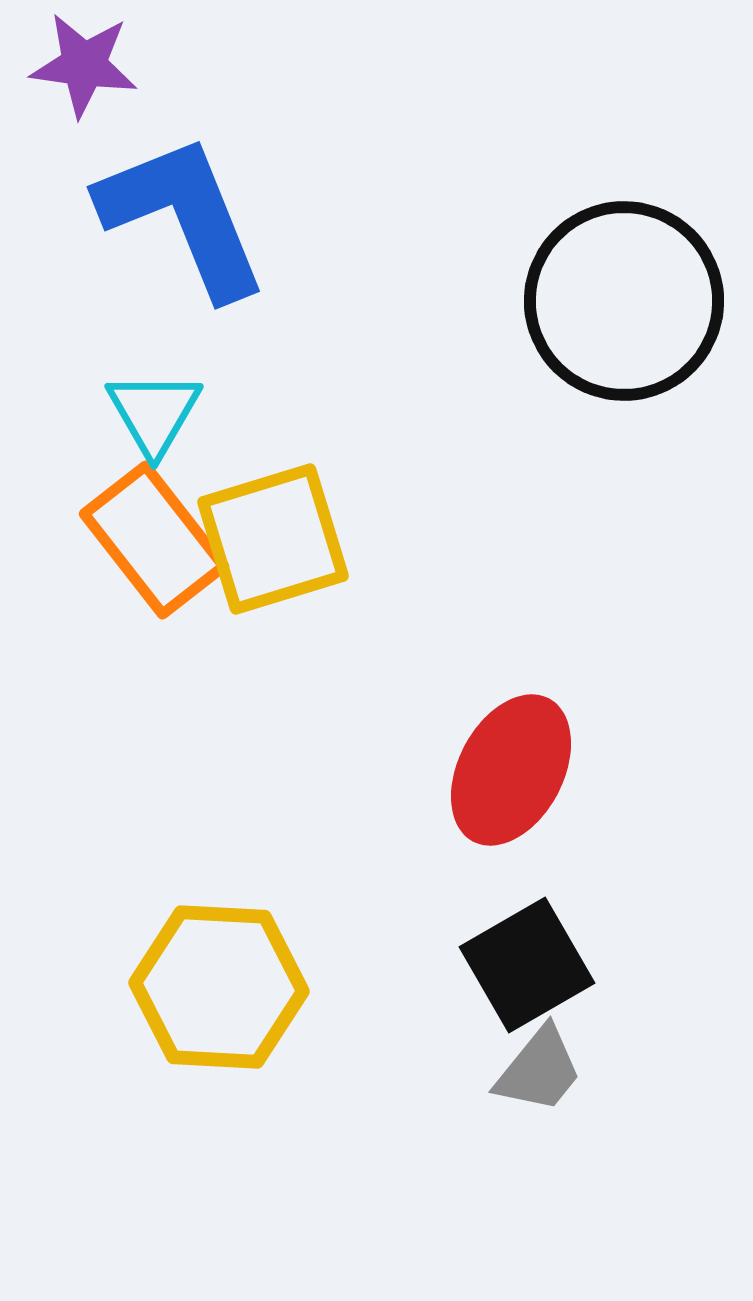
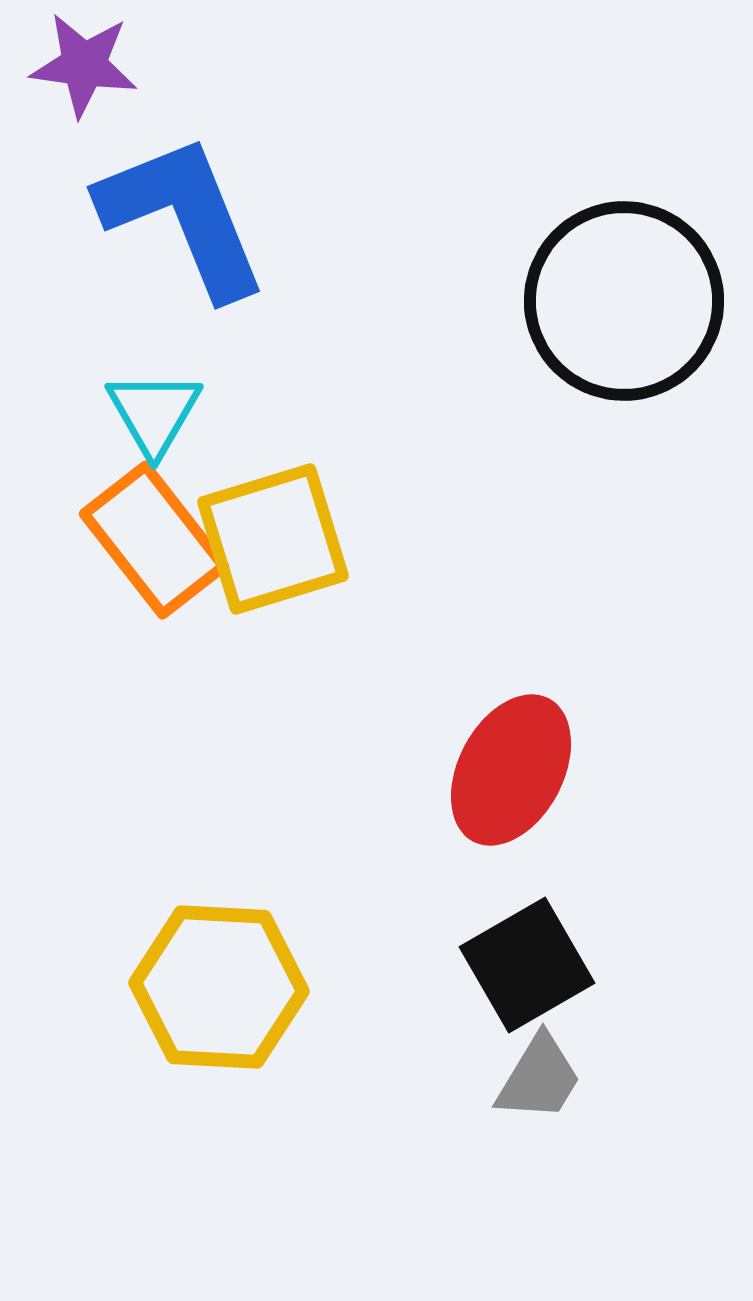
gray trapezoid: moved 8 px down; rotated 8 degrees counterclockwise
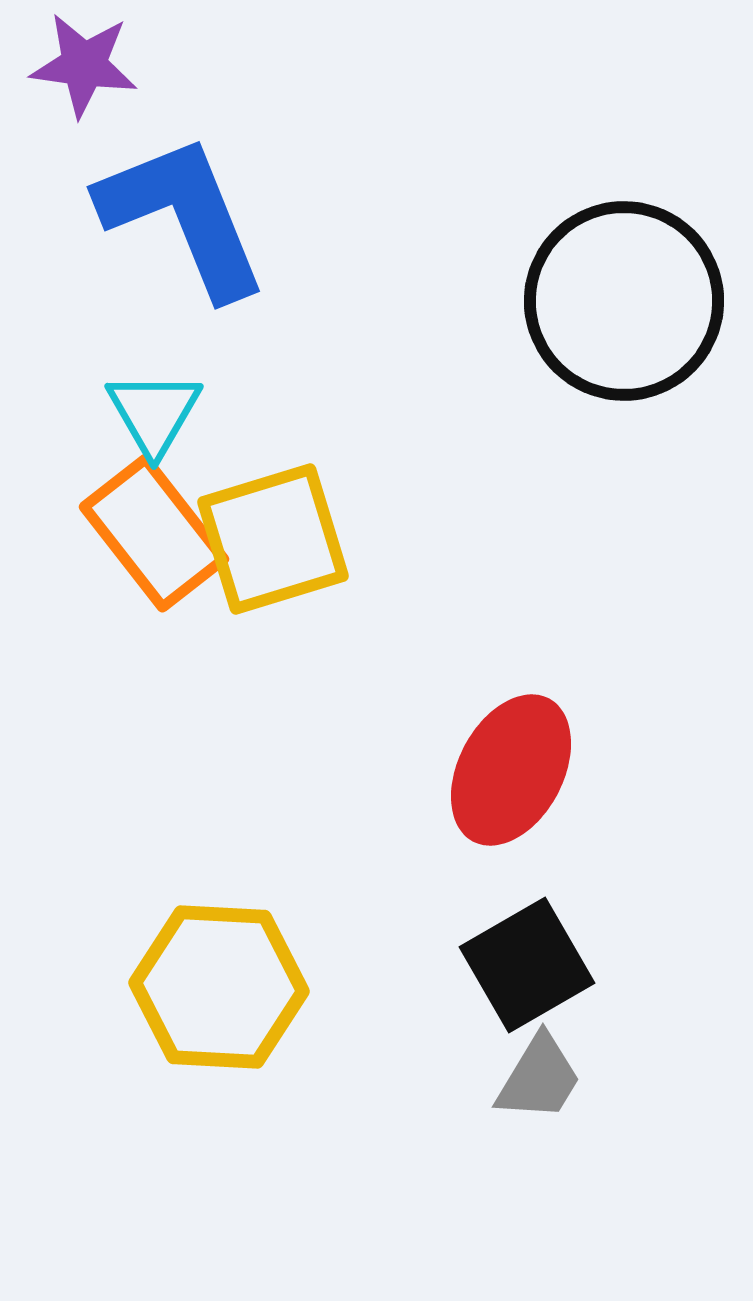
orange rectangle: moved 7 px up
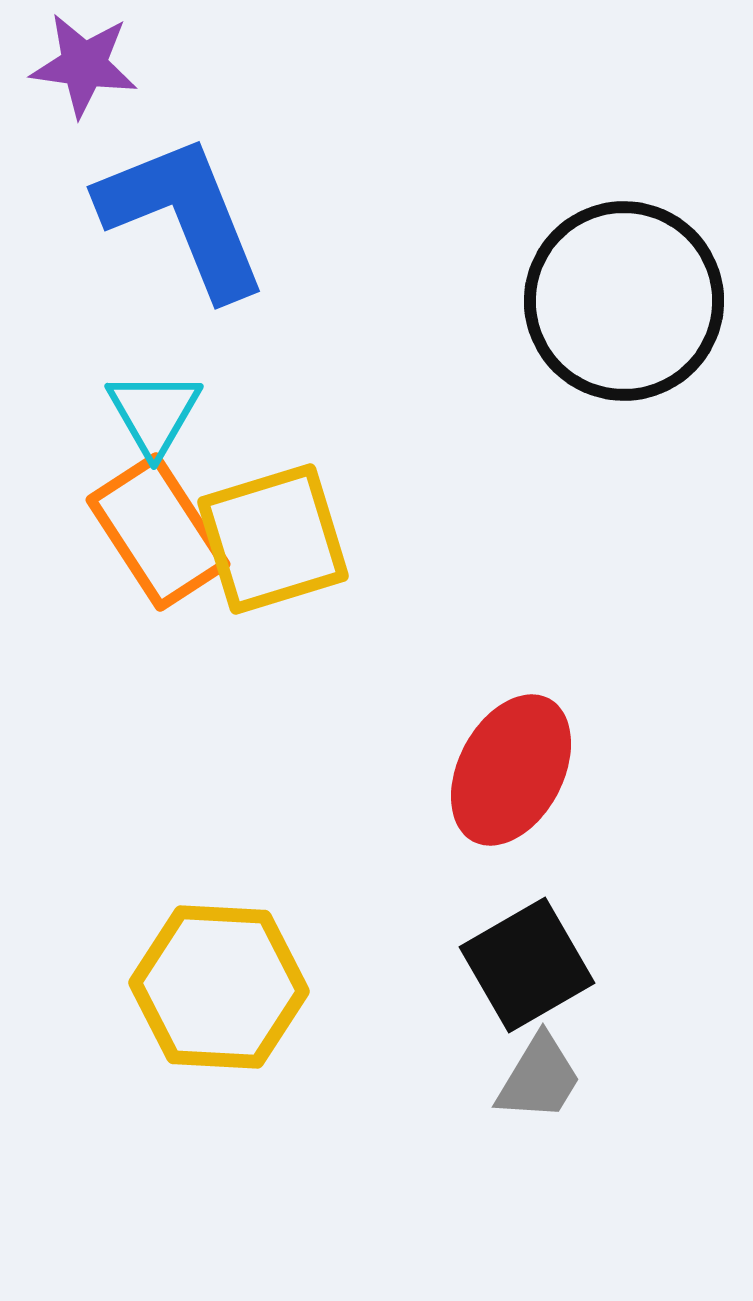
orange rectangle: moved 4 px right, 1 px up; rotated 5 degrees clockwise
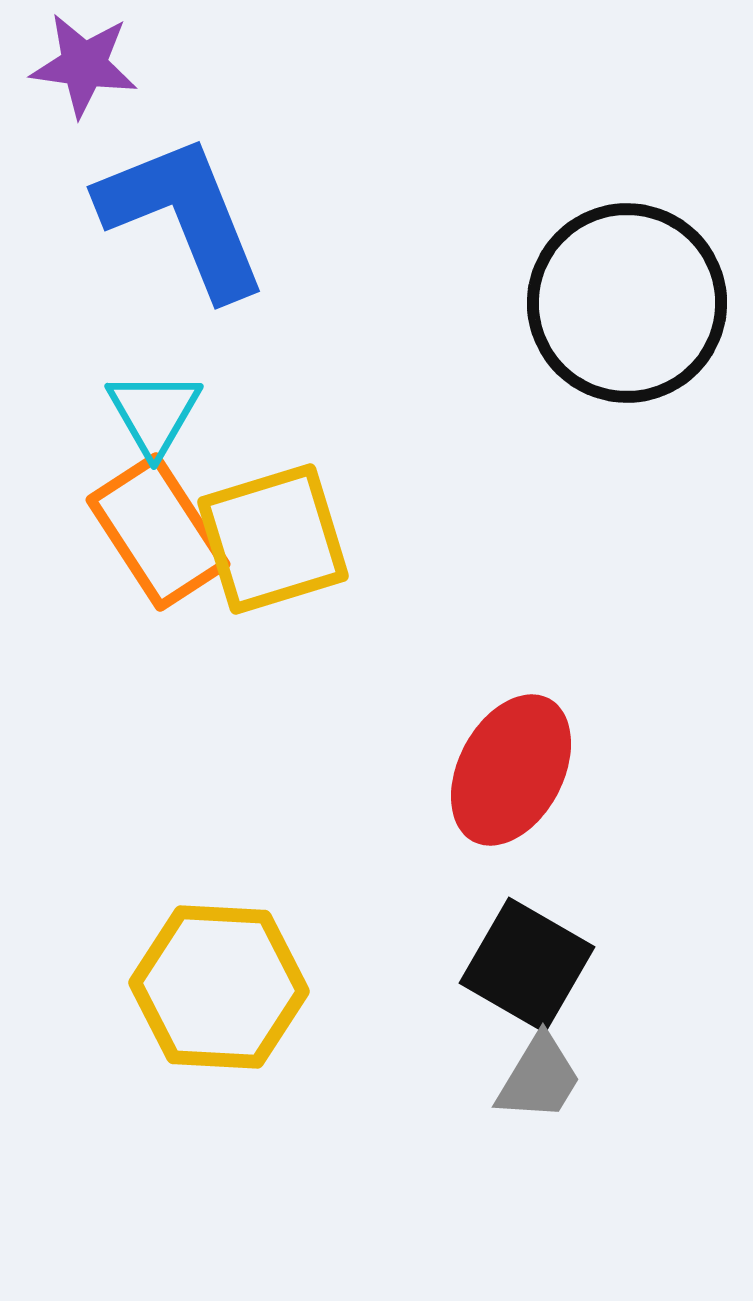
black circle: moved 3 px right, 2 px down
black square: rotated 30 degrees counterclockwise
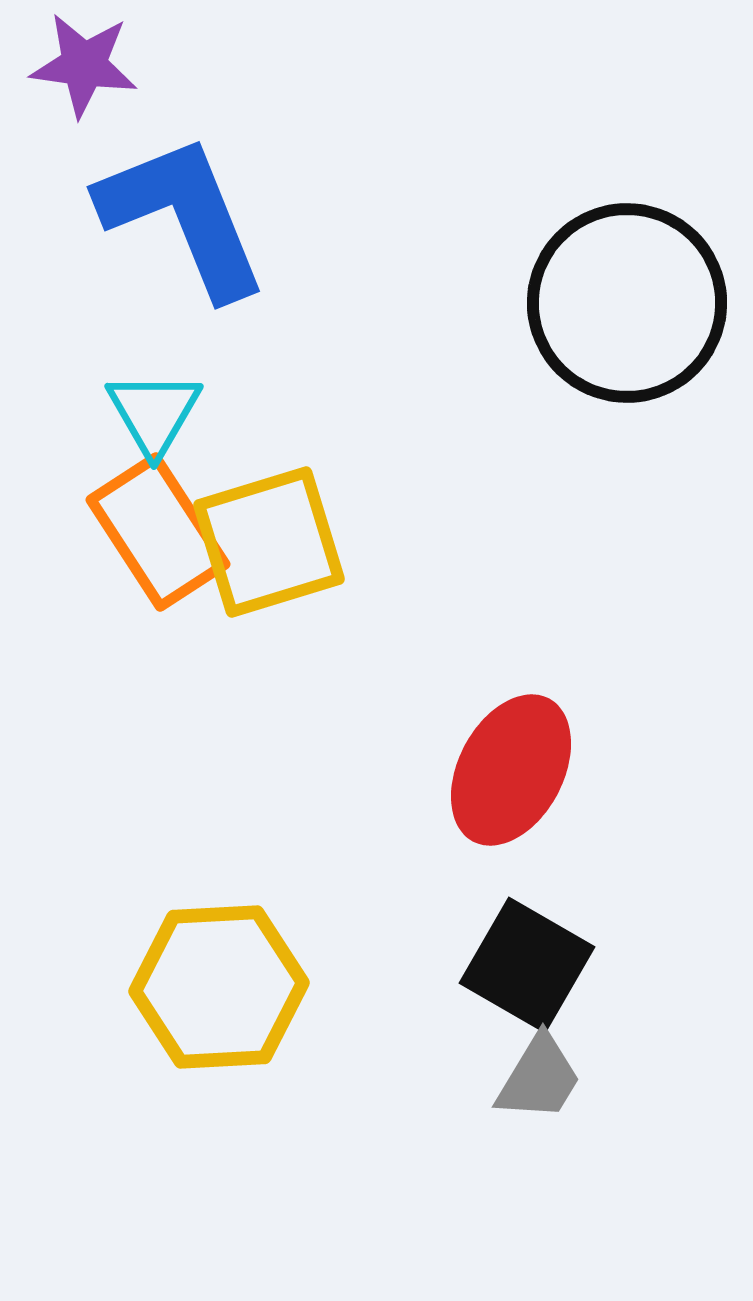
yellow square: moved 4 px left, 3 px down
yellow hexagon: rotated 6 degrees counterclockwise
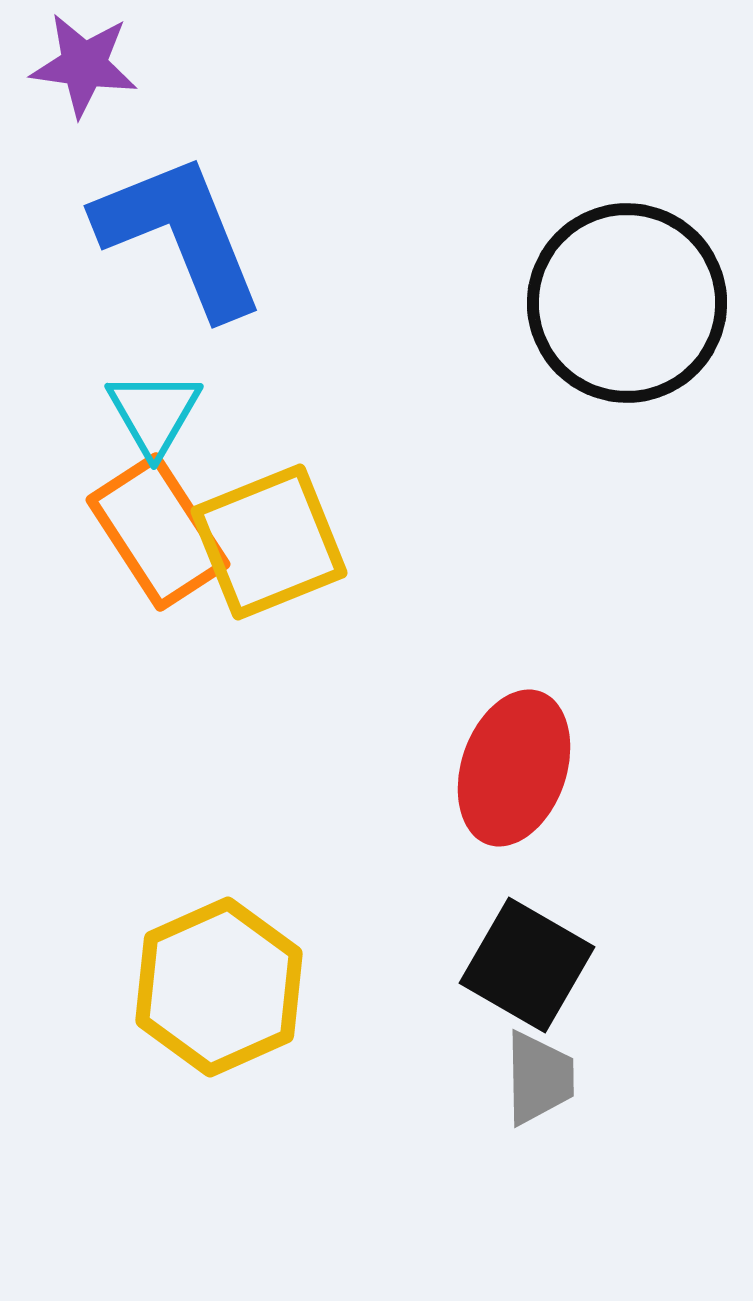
blue L-shape: moved 3 px left, 19 px down
yellow square: rotated 5 degrees counterclockwise
red ellipse: moved 3 px right, 2 px up; rotated 9 degrees counterclockwise
yellow hexagon: rotated 21 degrees counterclockwise
gray trapezoid: rotated 32 degrees counterclockwise
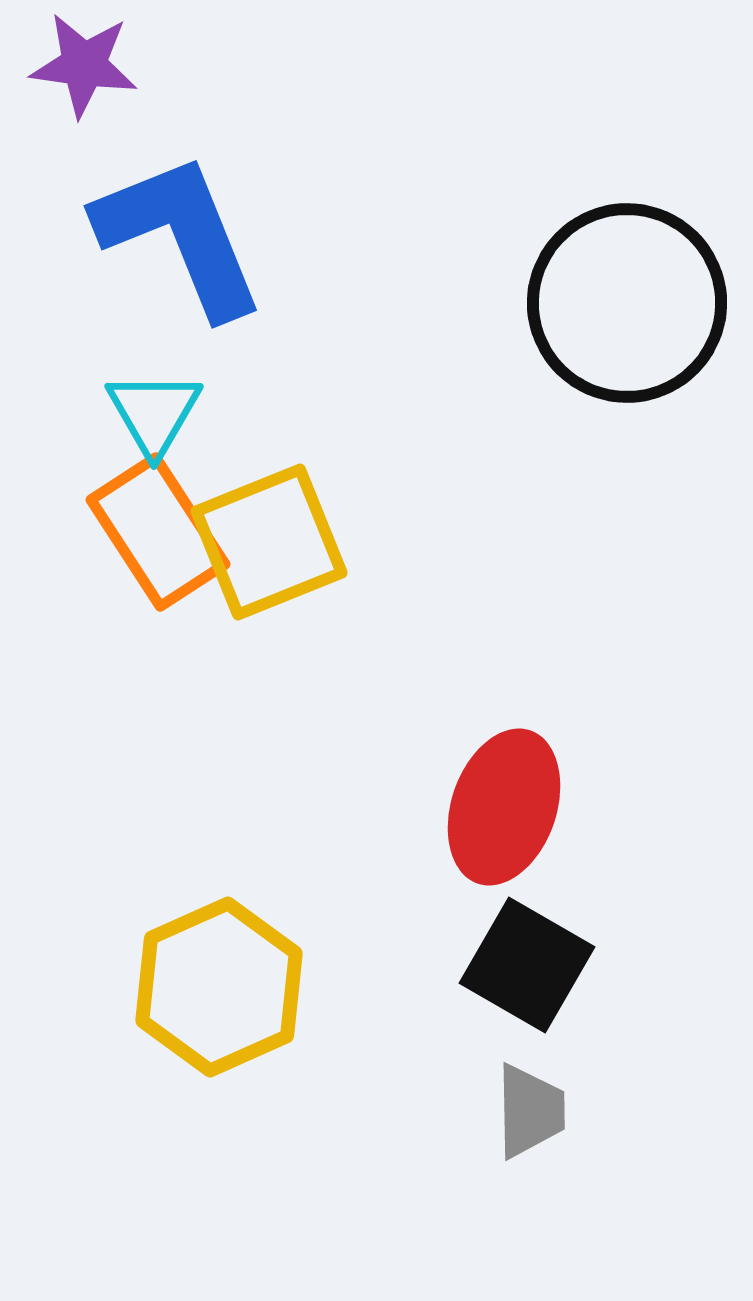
red ellipse: moved 10 px left, 39 px down
gray trapezoid: moved 9 px left, 33 px down
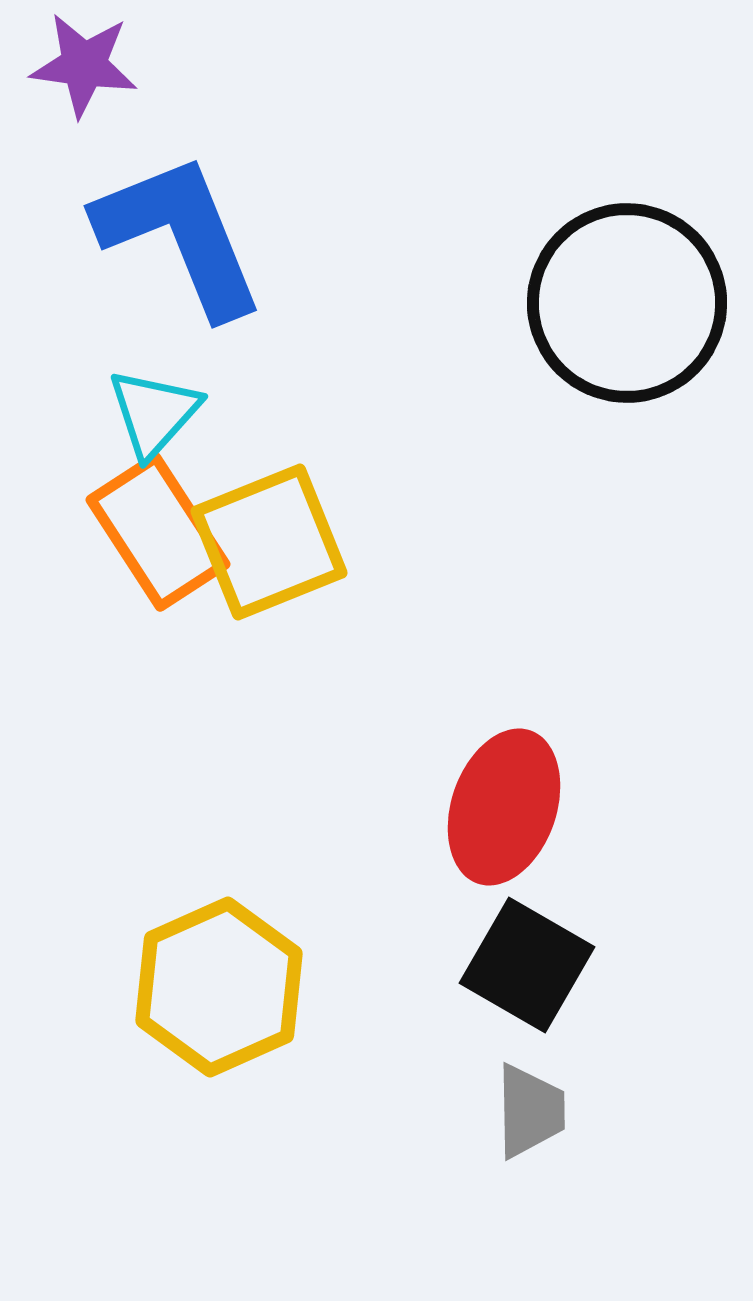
cyan triangle: rotated 12 degrees clockwise
